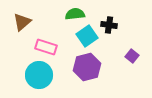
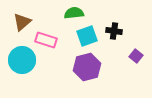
green semicircle: moved 1 px left, 1 px up
black cross: moved 5 px right, 6 px down
cyan square: rotated 15 degrees clockwise
pink rectangle: moved 7 px up
purple square: moved 4 px right
cyan circle: moved 17 px left, 15 px up
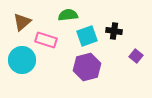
green semicircle: moved 6 px left, 2 px down
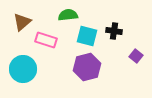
cyan square: rotated 35 degrees clockwise
cyan circle: moved 1 px right, 9 px down
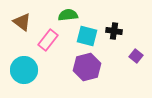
brown triangle: rotated 42 degrees counterclockwise
pink rectangle: moved 2 px right; rotated 70 degrees counterclockwise
cyan circle: moved 1 px right, 1 px down
